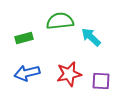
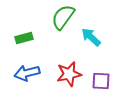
green semicircle: moved 3 px right, 4 px up; rotated 48 degrees counterclockwise
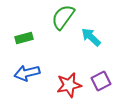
red star: moved 11 px down
purple square: rotated 30 degrees counterclockwise
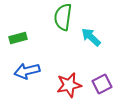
green semicircle: rotated 28 degrees counterclockwise
green rectangle: moved 6 px left
blue arrow: moved 2 px up
purple square: moved 1 px right, 3 px down
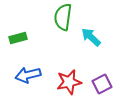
blue arrow: moved 1 px right, 4 px down
red star: moved 3 px up
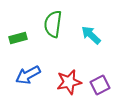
green semicircle: moved 10 px left, 7 px down
cyan arrow: moved 2 px up
blue arrow: rotated 15 degrees counterclockwise
purple square: moved 2 px left, 1 px down
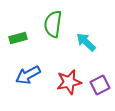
cyan arrow: moved 5 px left, 7 px down
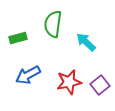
purple square: rotated 12 degrees counterclockwise
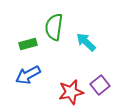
green semicircle: moved 1 px right, 3 px down
green rectangle: moved 10 px right, 6 px down
red star: moved 2 px right, 10 px down
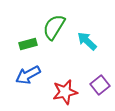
green semicircle: rotated 24 degrees clockwise
cyan arrow: moved 1 px right, 1 px up
red star: moved 6 px left
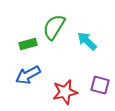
purple square: rotated 36 degrees counterclockwise
